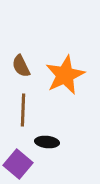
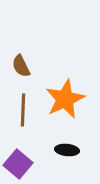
orange star: moved 24 px down
black ellipse: moved 20 px right, 8 px down
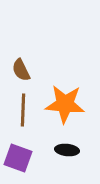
brown semicircle: moved 4 px down
orange star: moved 5 px down; rotated 30 degrees clockwise
purple square: moved 6 px up; rotated 20 degrees counterclockwise
